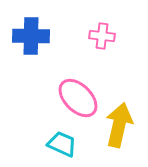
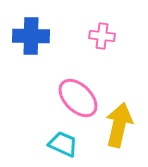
cyan trapezoid: moved 1 px right
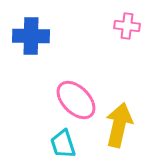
pink cross: moved 25 px right, 10 px up
pink ellipse: moved 2 px left, 2 px down
cyan trapezoid: rotated 132 degrees counterclockwise
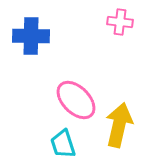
pink cross: moved 7 px left, 4 px up
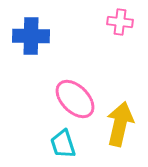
pink ellipse: moved 1 px left, 1 px up
yellow arrow: moved 1 px right, 1 px up
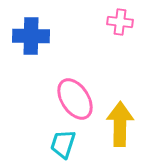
pink ellipse: rotated 12 degrees clockwise
yellow arrow: rotated 12 degrees counterclockwise
cyan trapezoid: rotated 36 degrees clockwise
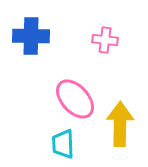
pink cross: moved 15 px left, 18 px down
pink ellipse: rotated 9 degrees counterclockwise
cyan trapezoid: rotated 20 degrees counterclockwise
